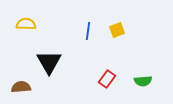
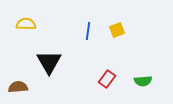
brown semicircle: moved 3 px left
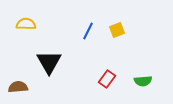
blue line: rotated 18 degrees clockwise
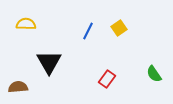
yellow square: moved 2 px right, 2 px up; rotated 14 degrees counterclockwise
green semicircle: moved 11 px right, 7 px up; rotated 60 degrees clockwise
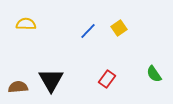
blue line: rotated 18 degrees clockwise
black triangle: moved 2 px right, 18 px down
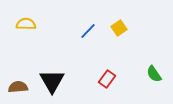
black triangle: moved 1 px right, 1 px down
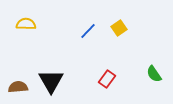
black triangle: moved 1 px left
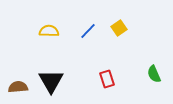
yellow semicircle: moved 23 px right, 7 px down
green semicircle: rotated 12 degrees clockwise
red rectangle: rotated 54 degrees counterclockwise
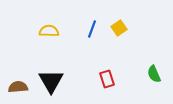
blue line: moved 4 px right, 2 px up; rotated 24 degrees counterclockwise
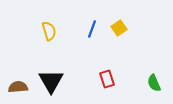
yellow semicircle: rotated 72 degrees clockwise
green semicircle: moved 9 px down
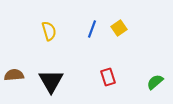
red rectangle: moved 1 px right, 2 px up
green semicircle: moved 1 px right, 1 px up; rotated 72 degrees clockwise
brown semicircle: moved 4 px left, 12 px up
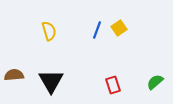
blue line: moved 5 px right, 1 px down
red rectangle: moved 5 px right, 8 px down
